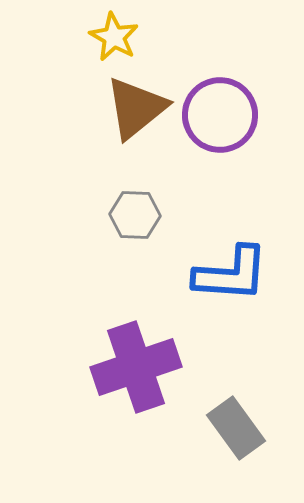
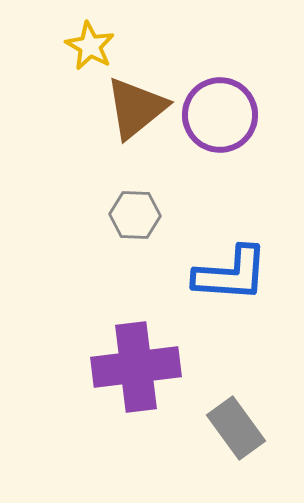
yellow star: moved 24 px left, 9 px down
purple cross: rotated 12 degrees clockwise
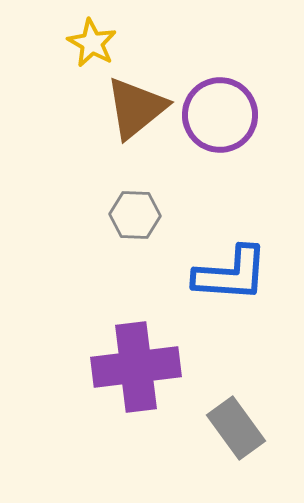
yellow star: moved 2 px right, 3 px up
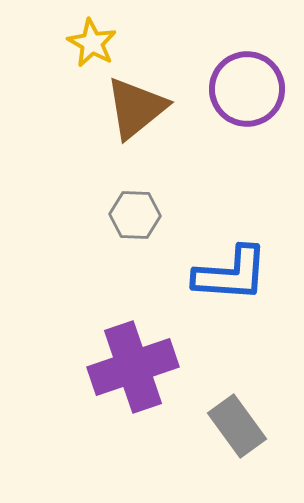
purple circle: moved 27 px right, 26 px up
purple cross: moved 3 px left; rotated 12 degrees counterclockwise
gray rectangle: moved 1 px right, 2 px up
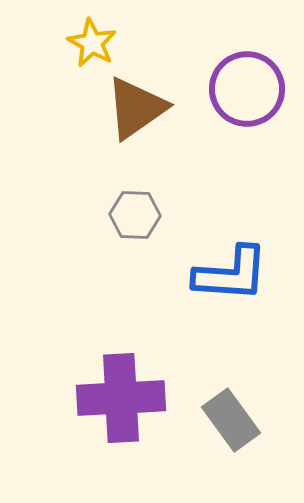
brown triangle: rotated 4 degrees clockwise
purple cross: moved 12 px left, 31 px down; rotated 16 degrees clockwise
gray rectangle: moved 6 px left, 6 px up
